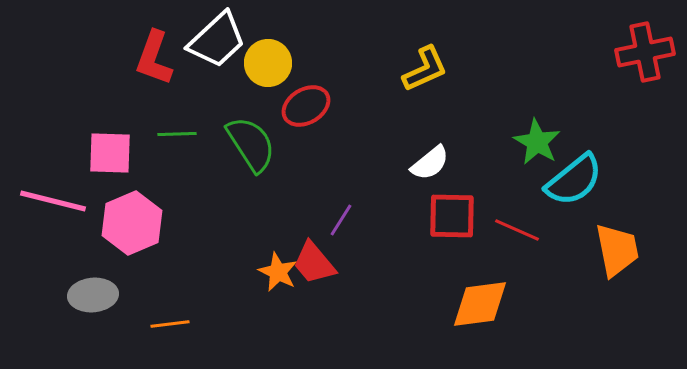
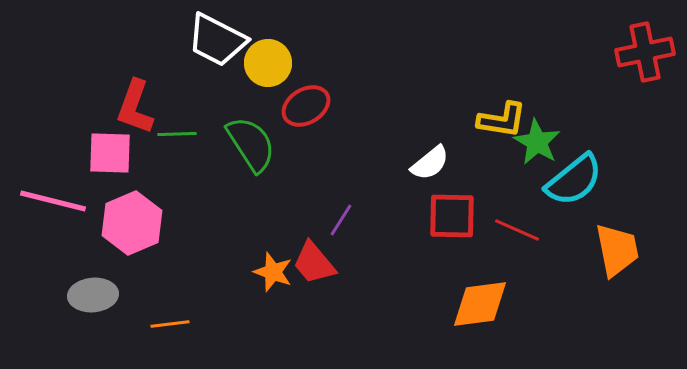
white trapezoid: rotated 70 degrees clockwise
red L-shape: moved 19 px left, 49 px down
yellow L-shape: moved 77 px right, 51 px down; rotated 33 degrees clockwise
orange star: moved 5 px left; rotated 6 degrees counterclockwise
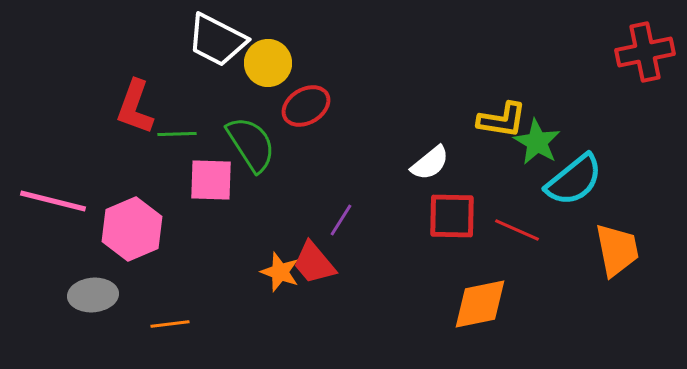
pink square: moved 101 px right, 27 px down
pink hexagon: moved 6 px down
orange star: moved 7 px right
orange diamond: rotated 4 degrees counterclockwise
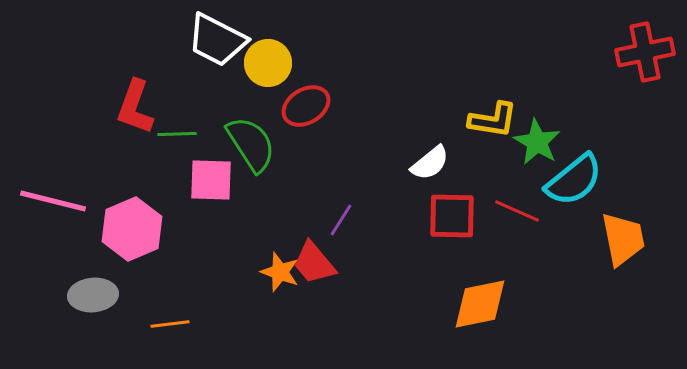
yellow L-shape: moved 9 px left
red line: moved 19 px up
orange trapezoid: moved 6 px right, 11 px up
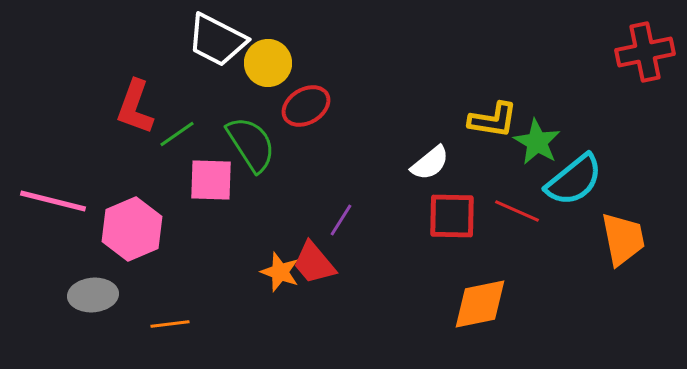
green line: rotated 33 degrees counterclockwise
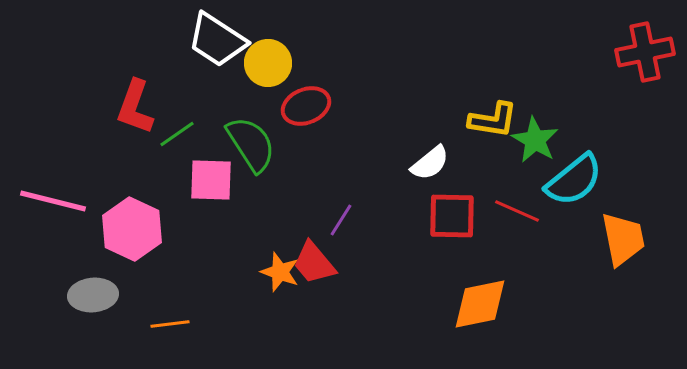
white trapezoid: rotated 6 degrees clockwise
red ellipse: rotated 9 degrees clockwise
green star: moved 2 px left, 2 px up
pink hexagon: rotated 12 degrees counterclockwise
